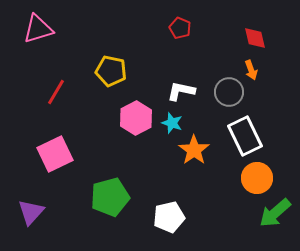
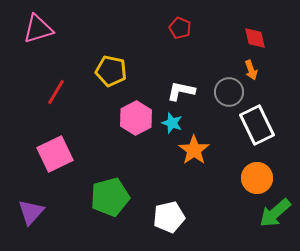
white rectangle: moved 12 px right, 11 px up
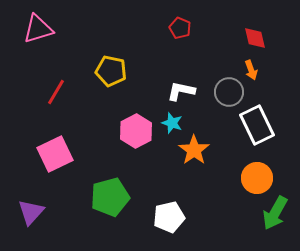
pink hexagon: moved 13 px down
green arrow: rotated 20 degrees counterclockwise
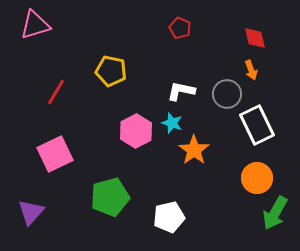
pink triangle: moved 3 px left, 4 px up
gray circle: moved 2 px left, 2 px down
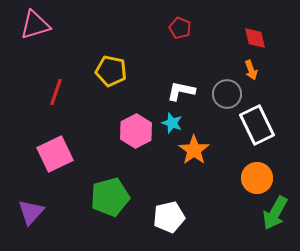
red line: rotated 12 degrees counterclockwise
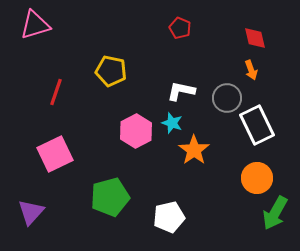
gray circle: moved 4 px down
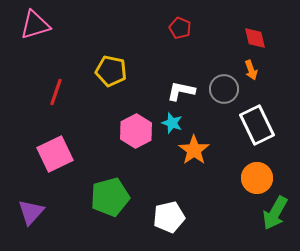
gray circle: moved 3 px left, 9 px up
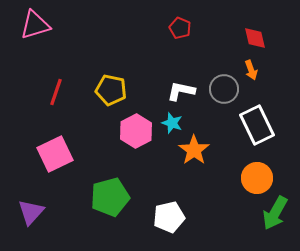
yellow pentagon: moved 19 px down
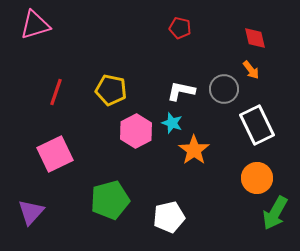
red pentagon: rotated 10 degrees counterclockwise
orange arrow: rotated 18 degrees counterclockwise
green pentagon: moved 3 px down
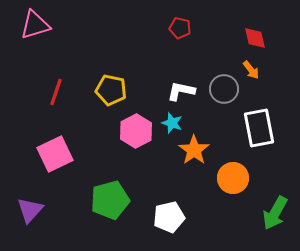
white rectangle: moved 2 px right, 3 px down; rotated 15 degrees clockwise
orange circle: moved 24 px left
purple triangle: moved 1 px left, 2 px up
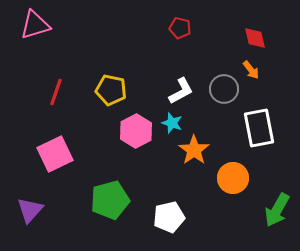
white L-shape: rotated 140 degrees clockwise
green arrow: moved 2 px right, 3 px up
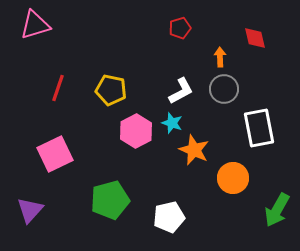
red pentagon: rotated 30 degrees counterclockwise
orange arrow: moved 31 px left, 13 px up; rotated 144 degrees counterclockwise
red line: moved 2 px right, 4 px up
orange star: rotated 12 degrees counterclockwise
